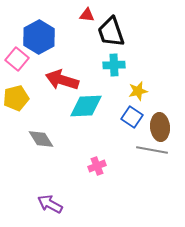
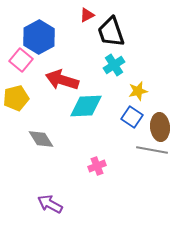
red triangle: rotated 35 degrees counterclockwise
pink square: moved 4 px right, 1 px down
cyan cross: rotated 30 degrees counterclockwise
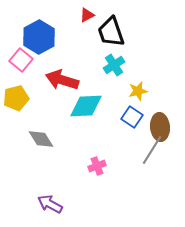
gray line: rotated 68 degrees counterclockwise
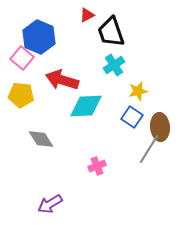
blue hexagon: rotated 8 degrees counterclockwise
pink square: moved 1 px right, 2 px up
yellow pentagon: moved 5 px right, 3 px up; rotated 20 degrees clockwise
gray line: moved 3 px left, 1 px up
purple arrow: rotated 60 degrees counterclockwise
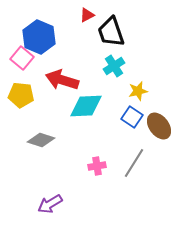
cyan cross: moved 1 px down
brown ellipse: moved 1 px left, 1 px up; rotated 32 degrees counterclockwise
gray diamond: moved 1 px down; rotated 40 degrees counterclockwise
gray line: moved 15 px left, 14 px down
pink cross: rotated 12 degrees clockwise
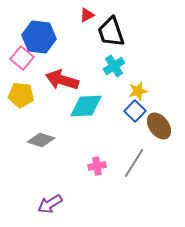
blue hexagon: rotated 16 degrees counterclockwise
blue square: moved 3 px right, 6 px up; rotated 10 degrees clockwise
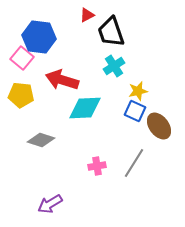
cyan diamond: moved 1 px left, 2 px down
blue square: rotated 20 degrees counterclockwise
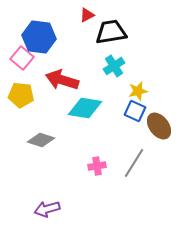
black trapezoid: rotated 100 degrees clockwise
cyan diamond: rotated 12 degrees clockwise
purple arrow: moved 3 px left, 5 px down; rotated 15 degrees clockwise
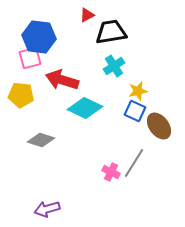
pink square: moved 8 px right; rotated 35 degrees clockwise
cyan diamond: rotated 16 degrees clockwise
pink cross: moved 14 px right, 6 px down; rotated 36 degrees clockwise
